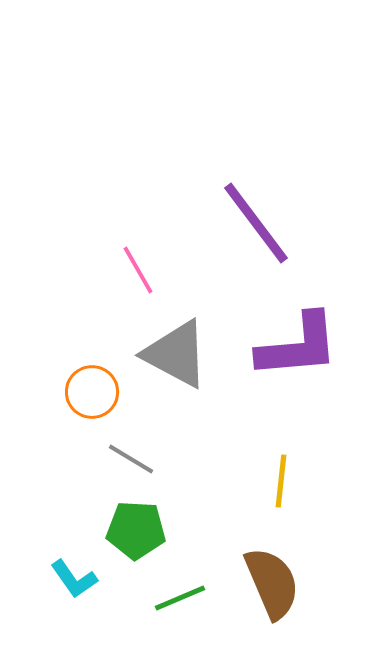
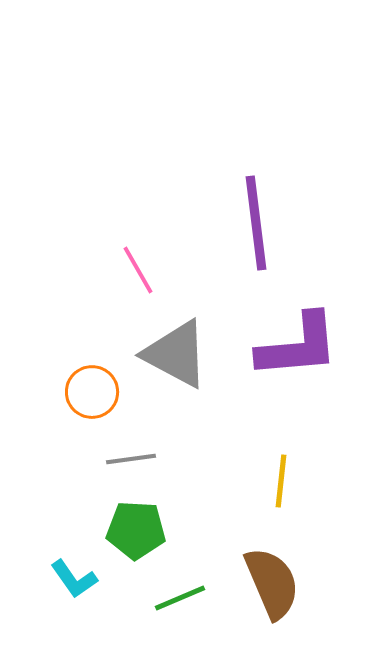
purple line: rotated 30 degrees clockwise
gray line: rotated 39 degrees counterclockwise
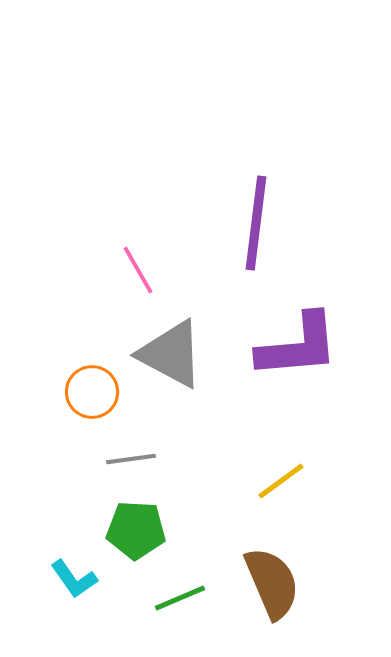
purple line: rotated 14 degrees clockwise
gray triangle: moved 5 px left
yellow line: rotated 48 degrees clockwise
